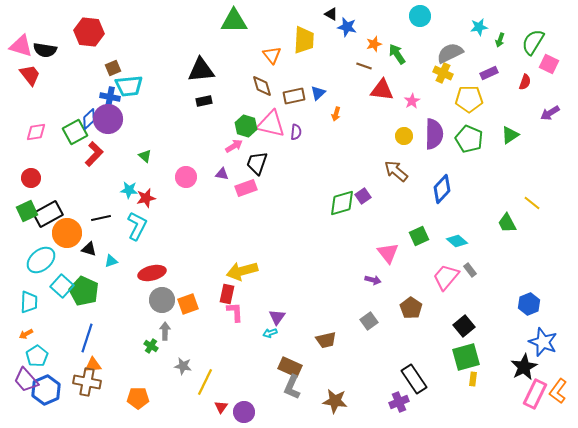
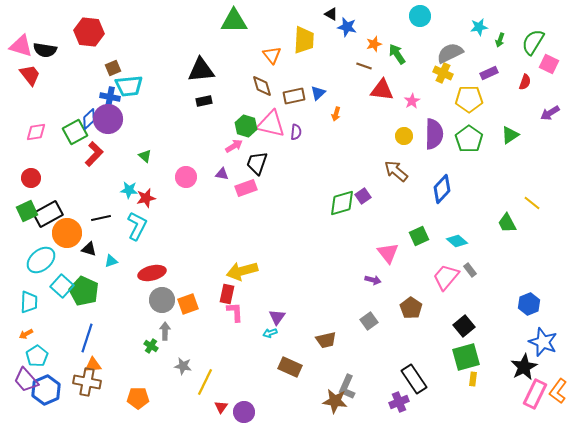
green pentagon at (469, 139): rotated 12 degrees clockwise
gray L-shape at (292, 387): moved 55 px right
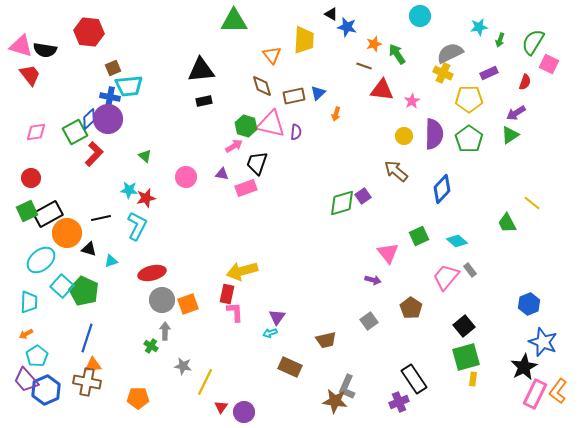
purple arrow at (550, 113): moved 34 px left
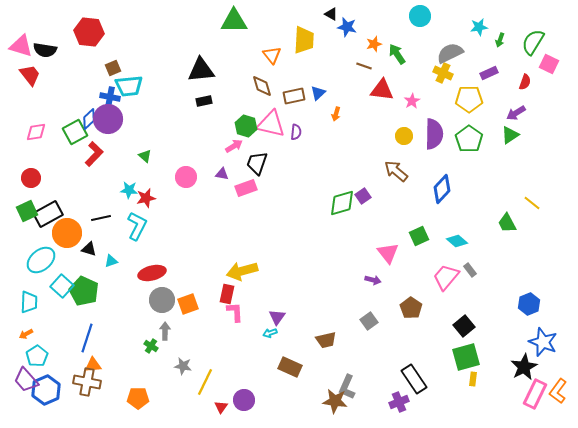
purple circle at (244, 412): moved 12 px up
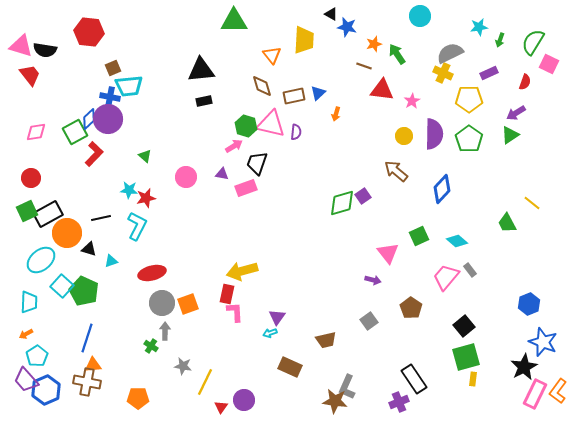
gray circle at (162, 300): moved 3 px down
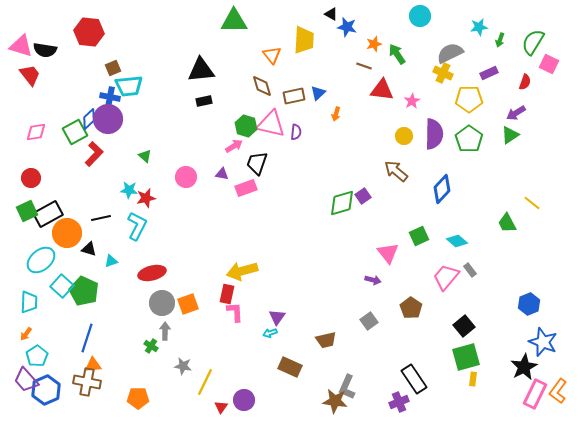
orange arrow at (26, 334): rotated 24 degrees counterclockwise
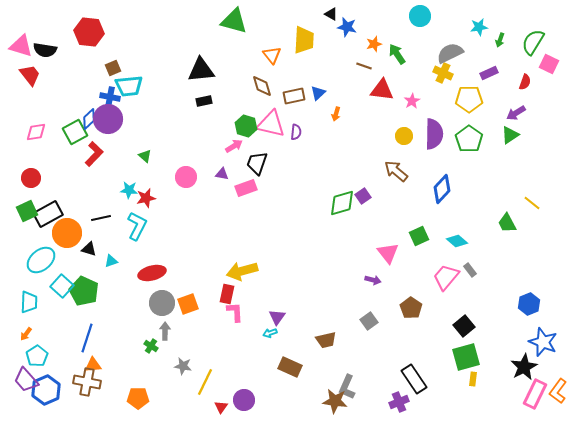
green triangle at (234, 21): rotated 16 degrees clockwise
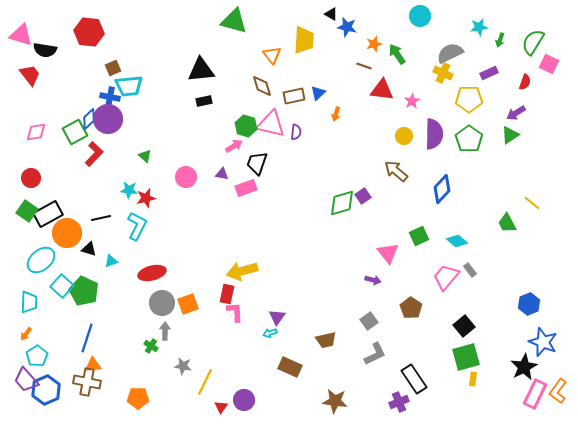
pink triangle at (21, 46): moved 11 px up
green square at (27, 211): rotated 30 degrees counterclockwise
gray L-shape at (347, 387): moved 28 px right, 33 px up; rotated 140 degrees counterclockwise
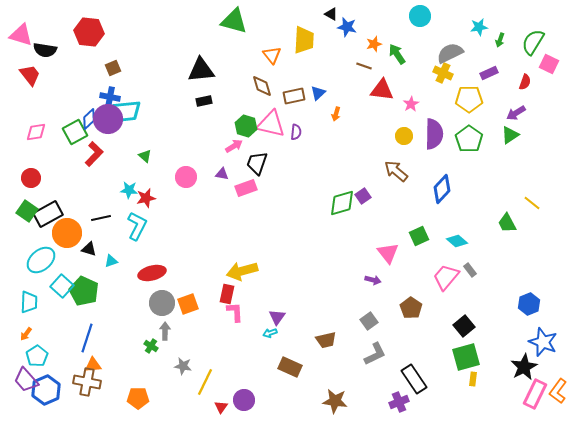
cyan trapezoid at (129, 86): moved 2 px left, 25 px down
pink star at (412, 101): moved 1 px left, 3 px down
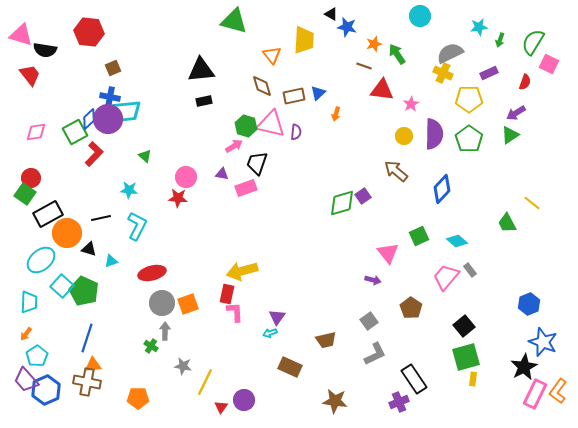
red star at (146, 198): moved 32 px right; rotated 18 degrees clockwise
green square at (27, 211): moved 2 px left, 17 px up
